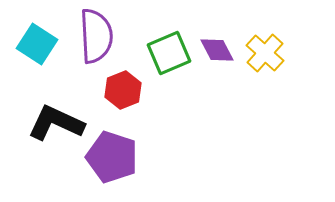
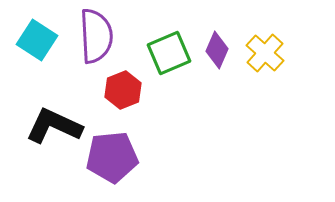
cyan square: moved 4 px up
purple diamond: rotated 51 degrees clockwise
black L-shape: moved 2 px left, 3 px down
purple pentagon: rotated 24 degrees counterclockwise
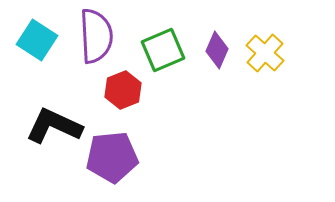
green square: moved 6 px left, 3 px up
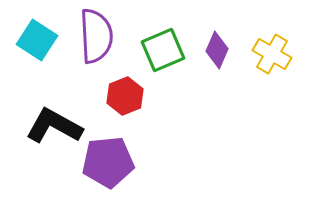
yellow cross: moved 7 px right, 1 px down; rotated 12 degrees counterclockwise
red hexagon: moved 2 px right, 6 px down
black L-shape: rotated 4 degrees clockwise
purple pentagon: moved 4 px left, 5 px down
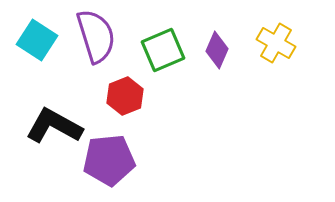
purple semicircle: rotated 14 degrees counterclockwise
yellow cross: moved 4 px right, 11 px up
purple pentagon: moved 1 px right, 2 px up
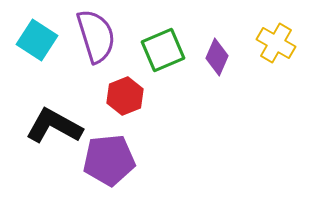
purple diamond: moved 7 px down
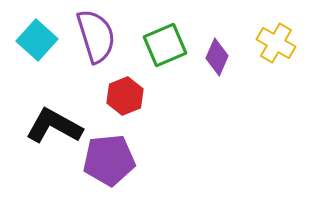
cyan square: rotated 9 degrees clockwise
green square: moved 2 px right, 5 px up
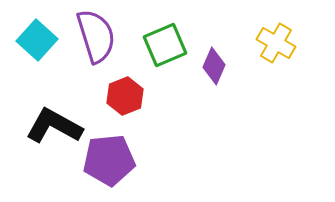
purple diamond: moved 3 px left, 9 px down
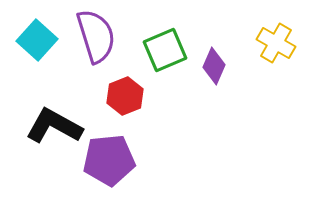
green square: moved 5 px down
